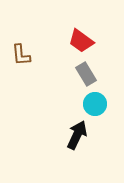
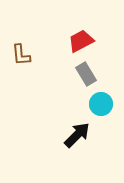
red trapezoid: rotated 116 degrees clockwise
cyan circle: moved 6 px right
black arrow: rotated 20 degrees clockwise
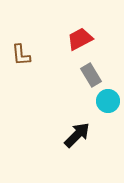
red trapezoid: moved 1 px left, 2 px up
gray rectangle: moved 5 px right, 1 px down
cyan circle: moved 7 px right, 3 px up
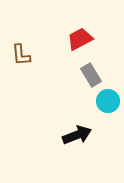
black arrow: rotated 24 degrees clockwise
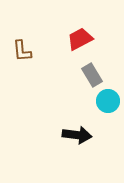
brown L-shape: moved 1 px right, 4 px up
gray rectangle: moved 1 px right
black arrow: rotated 28 degrees clockwise
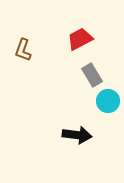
brown L-shape: moved 1 px right, 1 px up; rotated 25 degrees clockwise
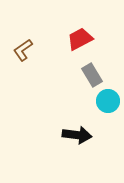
brown L-shape: rotated 35 degrees clockwise
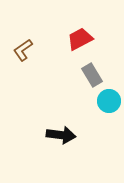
cyan circle: moved 1 px right
black arrow: moved 16 px left
